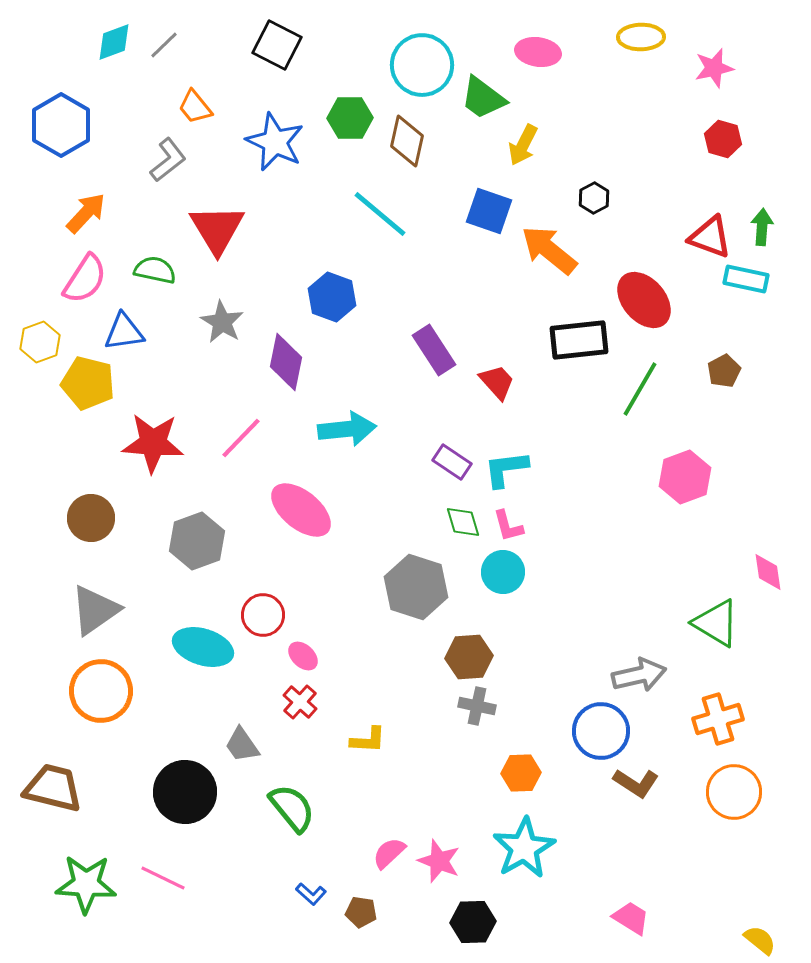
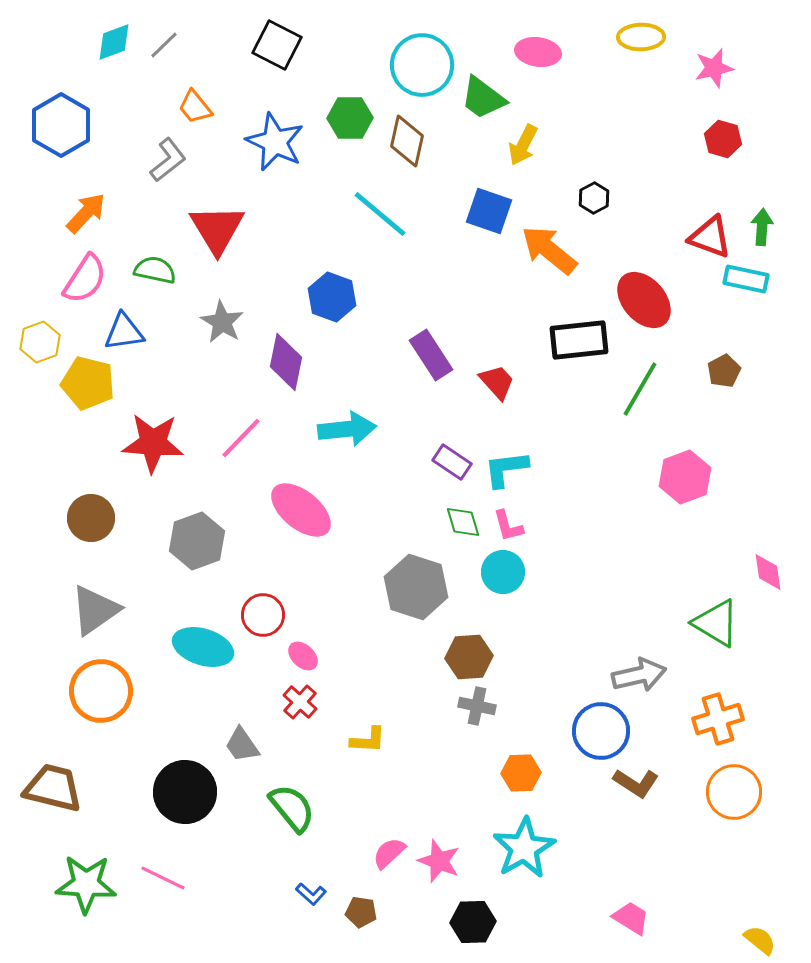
purple rectangle at (434, 350): moved 3 px left, 5 px down
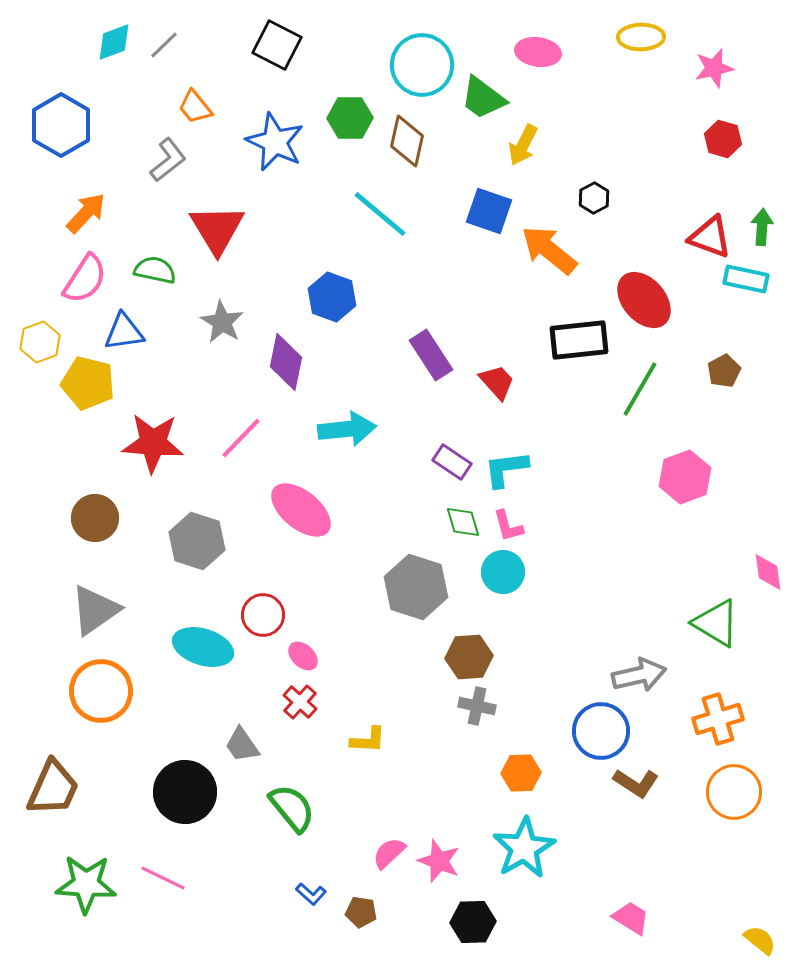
brown circle at (91, 518): moved 4 px right
gray hexagon at (197, 541): rotated 22 degrees counterclockwise
brown trapezoid at (53, 788): rotated 100 degrees clockwise
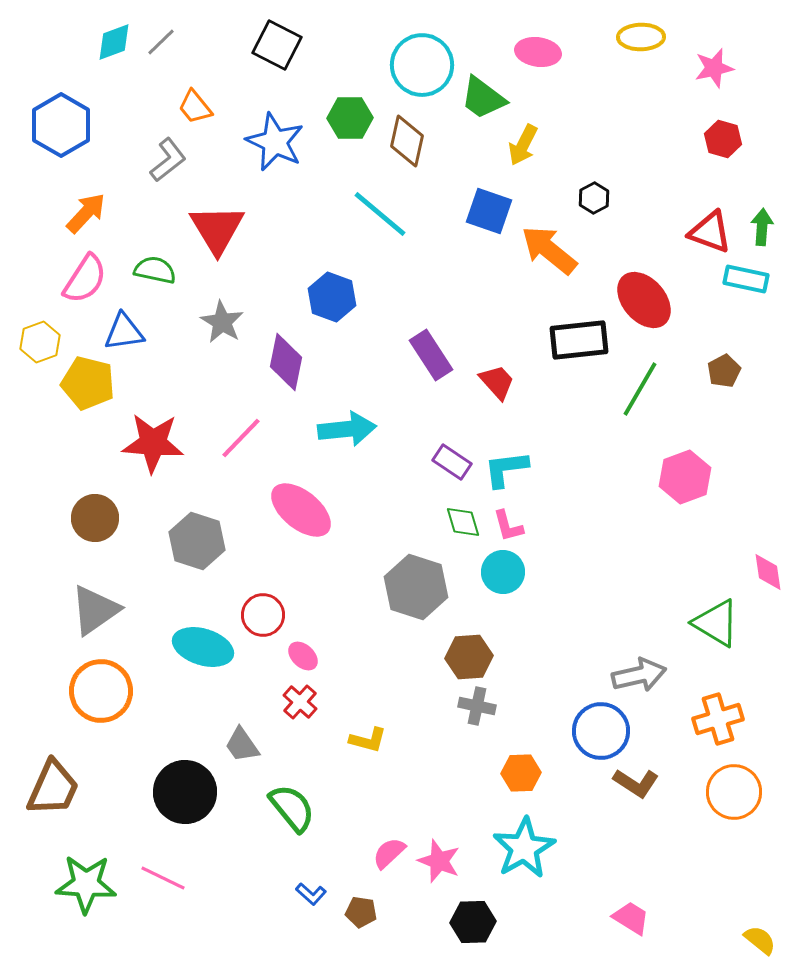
gray line at (164, 45): moved 3 px left, 3 px up
red triangle at (710, 237): moved 5 px up
yellow L-shape at (368, 740): rotated 12 degrees clockwise
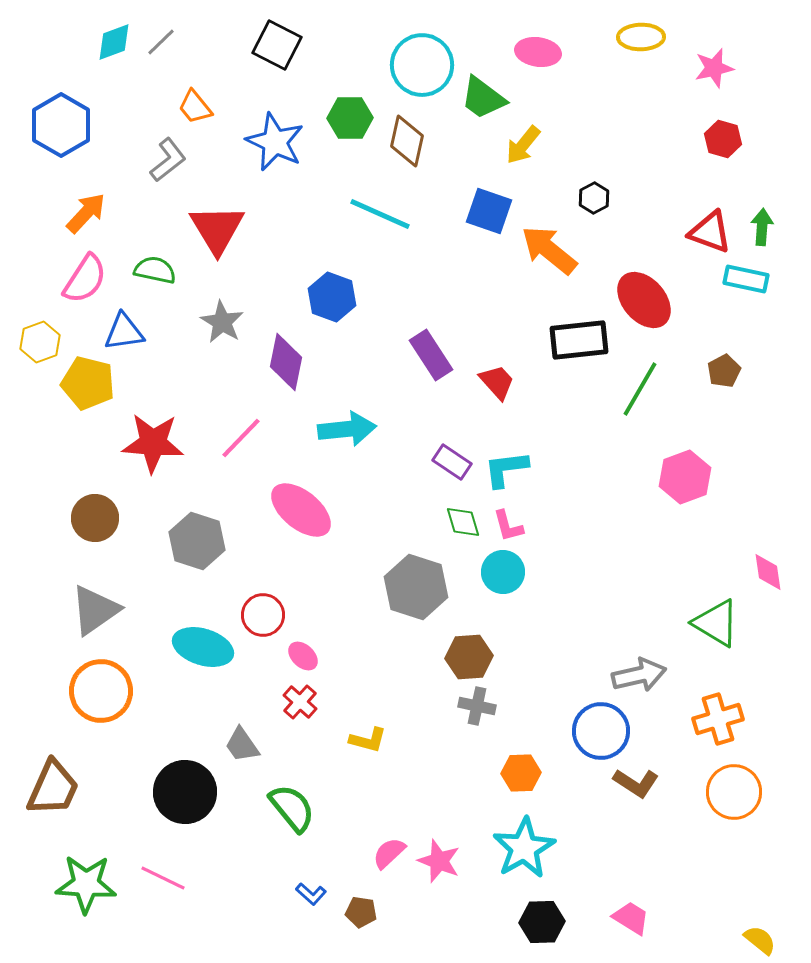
yellow arrow at (523, 145): rotated 12 degrees clockwise
cyan line at (380, 214): rotated 16 degrees counterclockwise
black hexagon at (473, 922): moved 69 px right
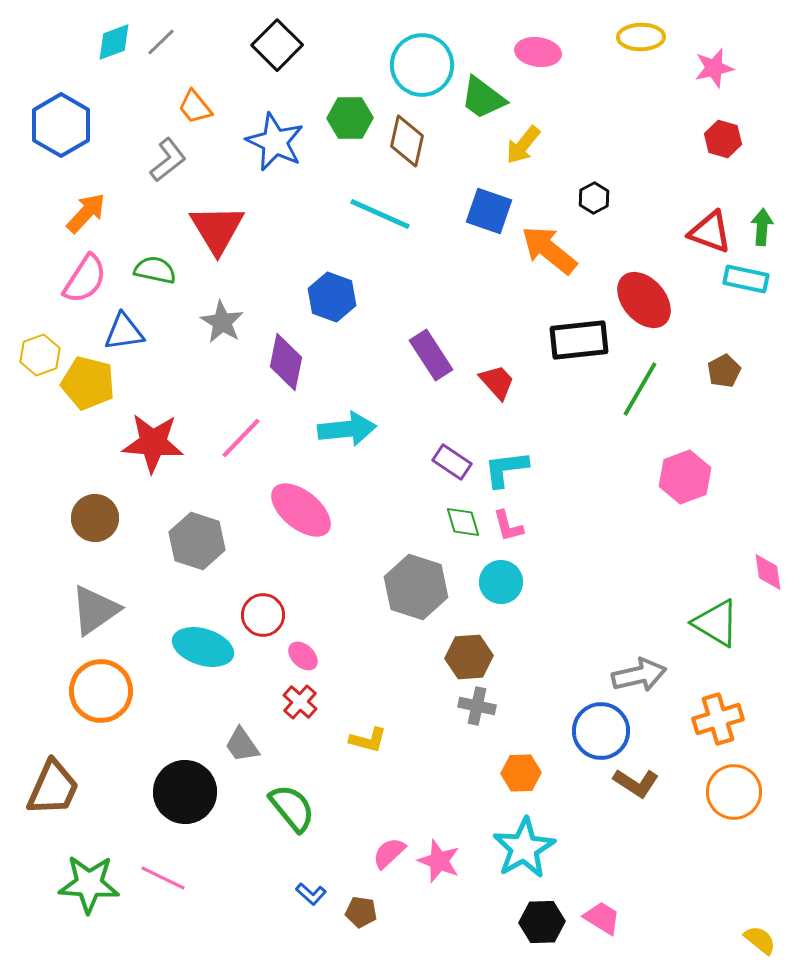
black square at (277, 45): rotated 18 degrees clockwise
yellow hexagon at (40, 342): moved 13 px down
cyan circle at (503, 572): moved 2 px left, 10 px down
green star at (86, 884): moved 3 px right
pink trapezoid at (631, 918): moved 29 px left
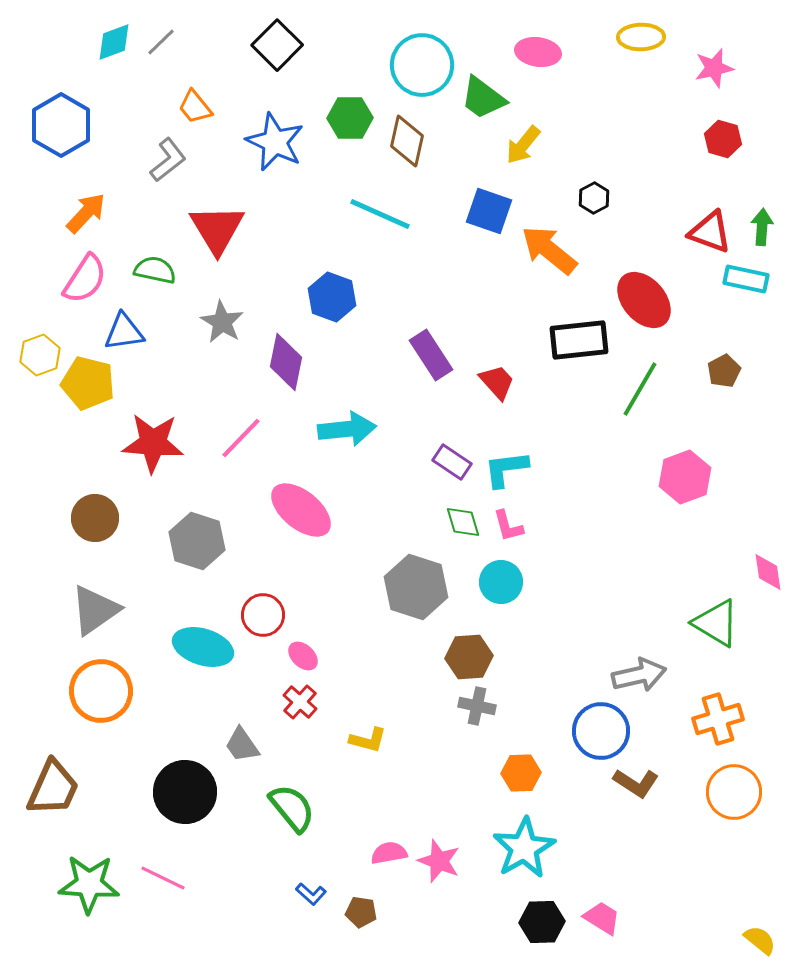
pink semicircle at (389, 853): rotated 33 degrees clockwise
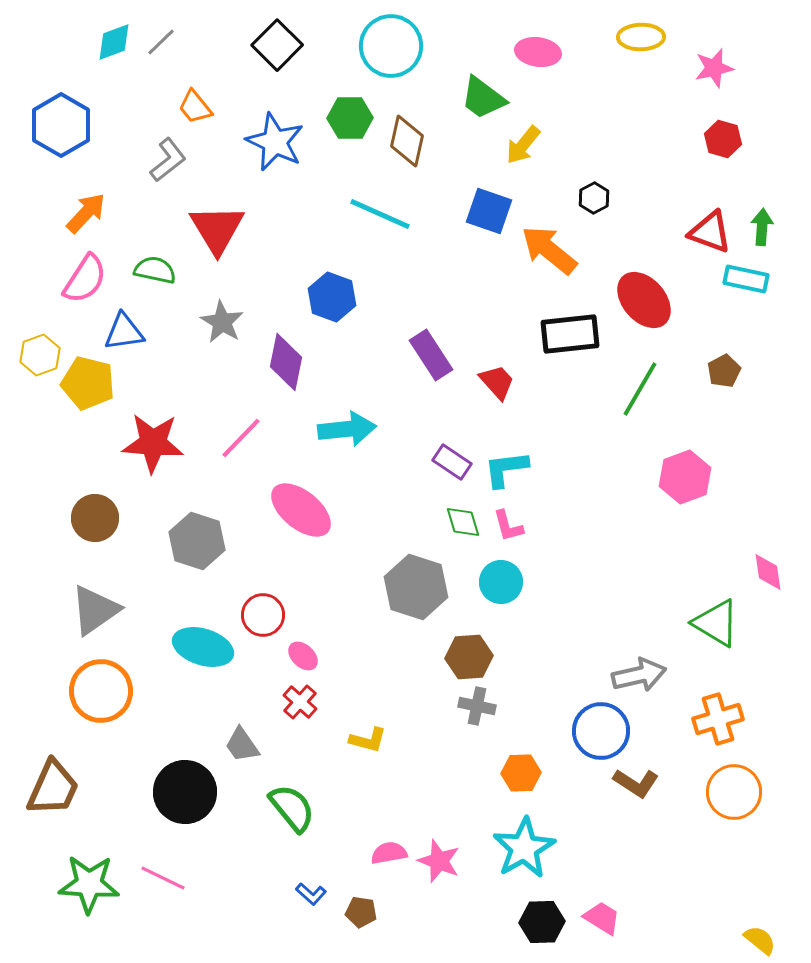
cyan circle at (422, 65): moved 31 px left, 19 px up
black rectangle at (579, 340): moved 9 px left, 6 px up
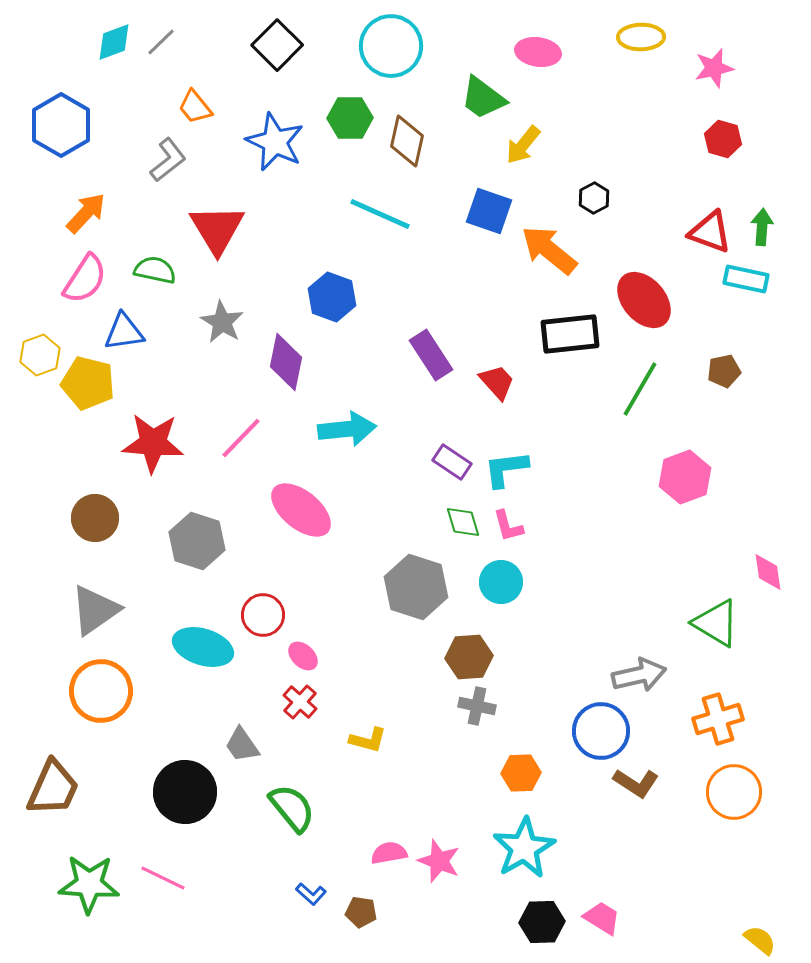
brown pentagon at (724, 371): rotated 16 degrees clockwise
